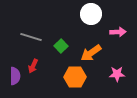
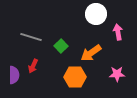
white circle: moved 5 px right
pink arrow: rotated 98 degrees counterclockwise
purple semicircle: moved 1 px left, 1 px up
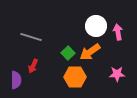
white circle: moved 12 px down
green square: moved 7 px right, 7 px down
orange arrow: moved 1 px left, 1 px up
purple semicircle: moved 2 px right, 5 px down
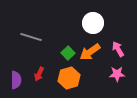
white circle: moved 3 px left, 3 px up
pink arrow: moved 17 px down; rotated 21 degrees counterclockwise
red arrow: moved 6 px right, 8 px down
orange hexagon: moved 6 px left, 1 px down; rotated 15 degrees counterclockwise
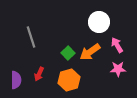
white circle: moved 6 px right, 1 px up
gray line: rotated 55 degrees clockwise
pink arrow: moved 1 px left, 4 px up
pink star: moved 1 px right, 5 px up
orange hexagon: moved 2 px down
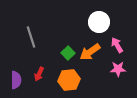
orange hexagon: rotated 10 degrees clockwise
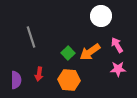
white circle: moved 2 px right, 6 px up
red arrow: rotated 16 degrees counterclockwise
orange hexagon: rotated 10 degrees clockwise
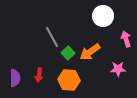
white circle: moved 2 px right
gray line: moved 21 px right; rotated 10 degrees counterclockwise
pink arrow: moved 9 px right, 6 px up; rotated 14 degrees clockwise
red arrow: moved 1 px down
purple semicircle: moved 1 px left, 2 px up
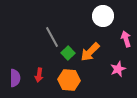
orange arrow: rotated 10 degrees counterclockwise
pink star: rotated 21 degrees counterclockwise
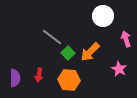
gray line: rotated 25 degrees counterclockwise
pink star: moved 1 px right; rotated 21 degrees counterclockwise
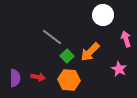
white circle: moved 1 px up
green square: moved 1 px left, 3 px down
red arrow: moved 1 px left, 2 px down; rotated 88 degrees counterclockwise
